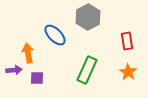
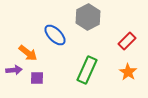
red rectangle: rotated 54 degrees clockwise
orange arrow: rotated 138 degrees clockwise
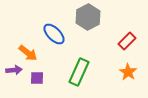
blue ellipse: moved 1 px left, 1 px up
green rectangle: moved 8 px left, 2 px down
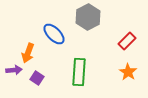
orange arrow: rotated 72 degrees clockwise
green rectangle: rotated 20 degrees counterclockwise
purple square: rotated 32 degrees clockwise
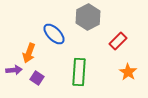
red rectangle: moved 9 px left
orange arrow: moved 1 px right
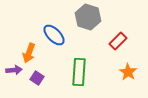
gray hexagon: rotated 15 degrees counterclockwise
blue ellipse: moved 1 px down
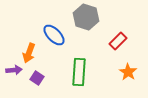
gray hexagon: moved 2 px left
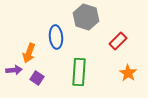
blue ellipse: moved 2 px right, 2 px down; rotated 40 degrees clockwise
orange star: moved 1 px down
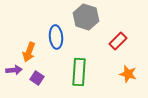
orange arrow: moved 1 px up
orange star: moved 1 px down; rotated 18 degrees counterclockwise
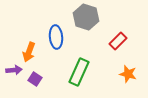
green rectangle: rotated 20 degrees clockwise
purple square: moved 2 px left, 1 px down
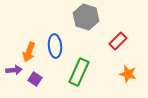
blue ellipse: moved 1 px left, 9 px down
